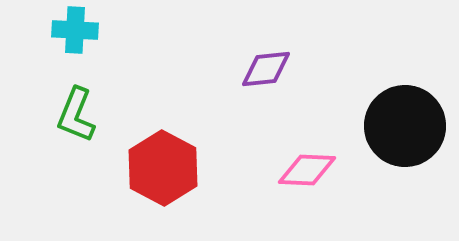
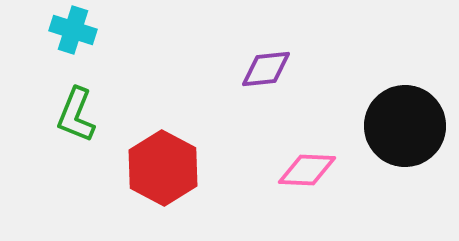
cyan cross: moved 2 px left; rotated 15 degrees clockwise
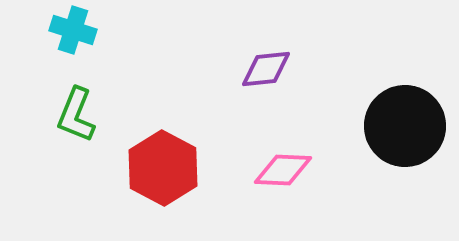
pink diamond: moved 24 px left
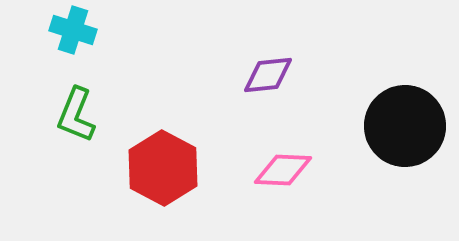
purple diamond: moved 2 px right, 6 px down
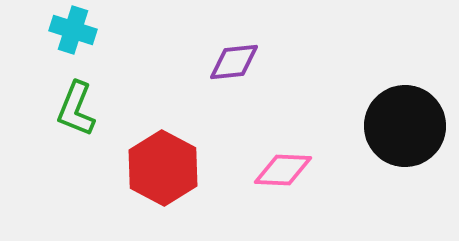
purple diamond: moved 34 px left, 13 px up
green L-shape: moved 6 px up
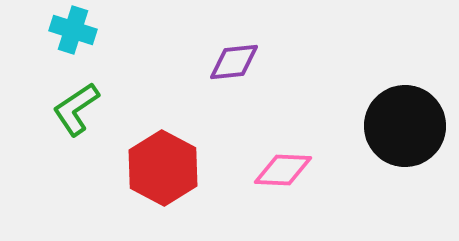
green L-shape: rotated 34 degrees clockwise
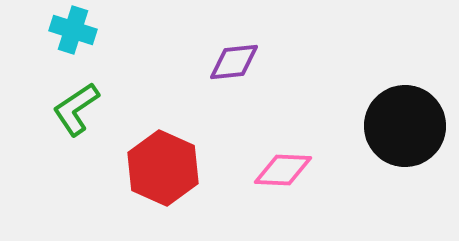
red hexagon: rotated 4 degrees counterclockwise
